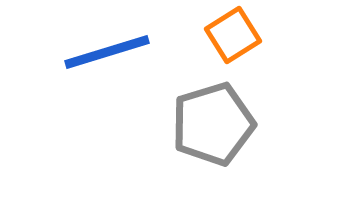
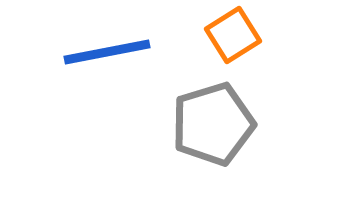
blue line: rotated 6 degrees clockwise
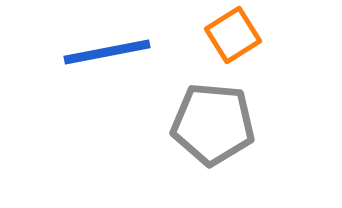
gray pentagon: rotated 22 degrees clockwise
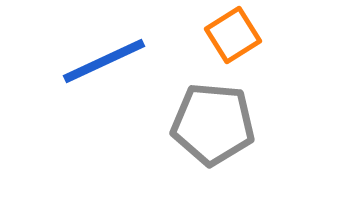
blue line: moved 3 px left, 9 px down; rotated 14 degrees counterclockwise
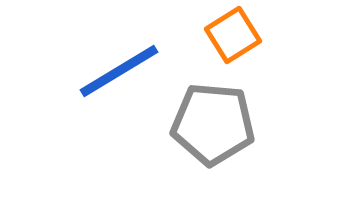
blue line: moved 15 px right, 10 px down; rotated 6 degrees counterclockwise
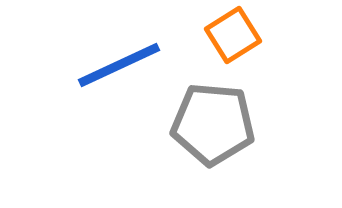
blue line: moved 6 px up; rotated 6 degrees clockwise
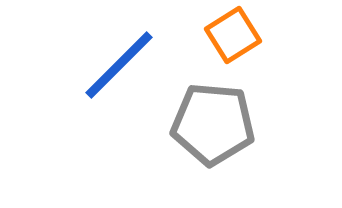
blue line: rotated 20 degrees counterclockwise
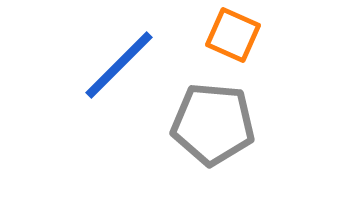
orange square: rotated 34 degrees counterclockwise
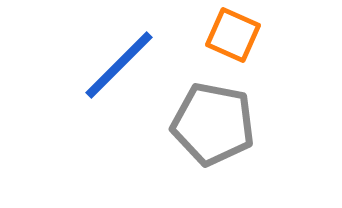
gray pentagon: rotated 6 degrees clockwise
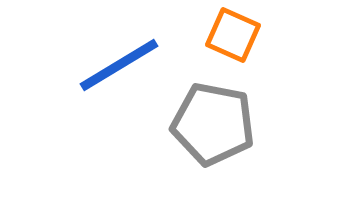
blue line: rotated 14 degrees clockwise
